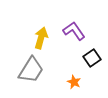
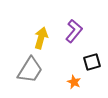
purple L-shape: rotated 75 degrees clockwise
black square: moved 4 px down; rotated 18 degrees clockwise
gray trapezoid: moved 1 px left
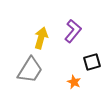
purple L-shape: moved 1 px left
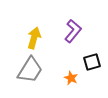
yellow arrow: moved 7 px left
orange star: moved 3 px left, 4 px up
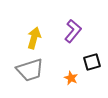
gray trapezoid: rotated 40 degrees clockwise
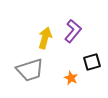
yellow arrow: moved 11 px right
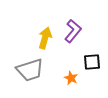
black square: rotated 12 degrees clockwise
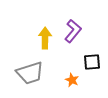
yellow arrow: rotated 15 degrees counterclockwise
gray trapezoid: moved 3 px down
orange star: moved 1 px right, 2 px down
